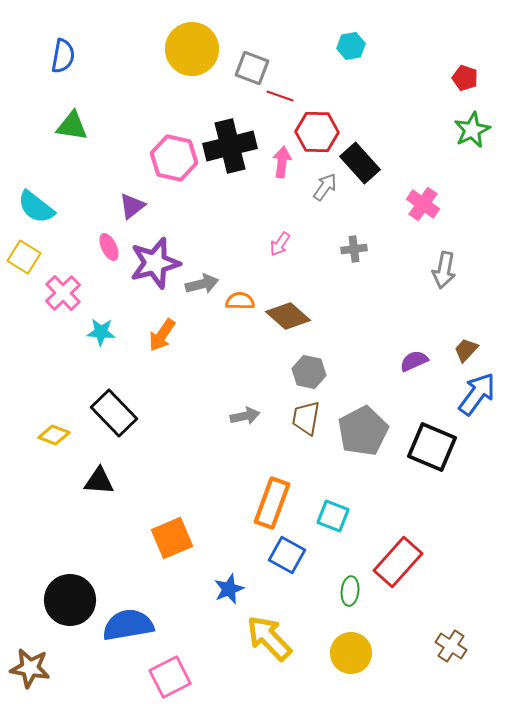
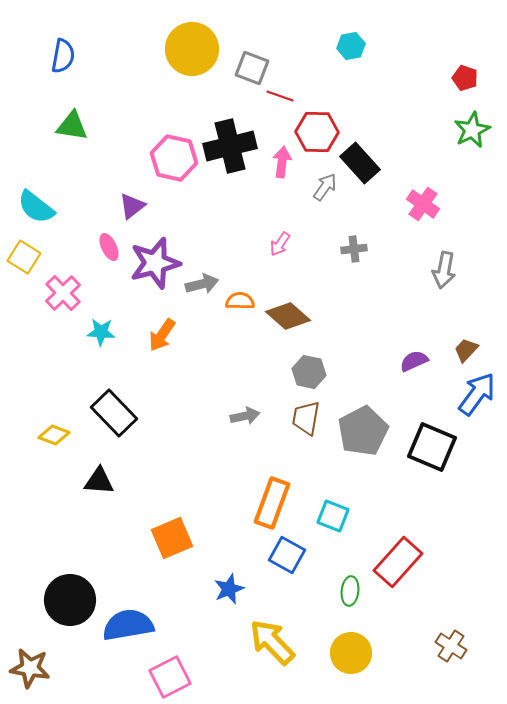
yellow arrow at (269, 638): moved 3 px right, 4 px down
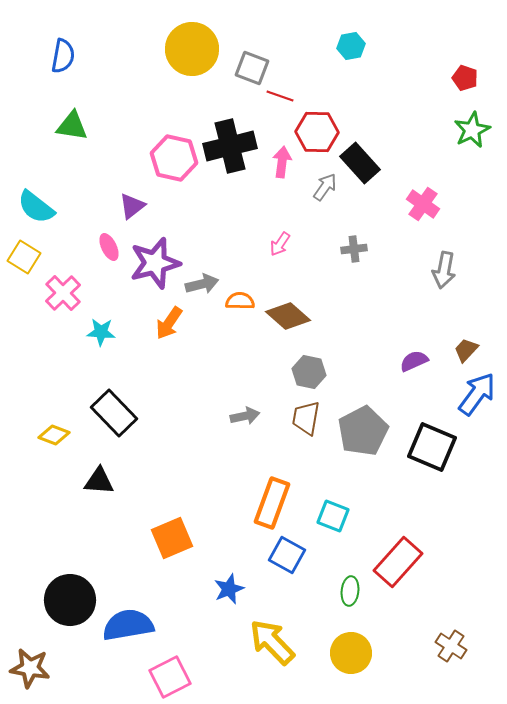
orange arrow at (162, 335): moved 7 px right, 12 px up
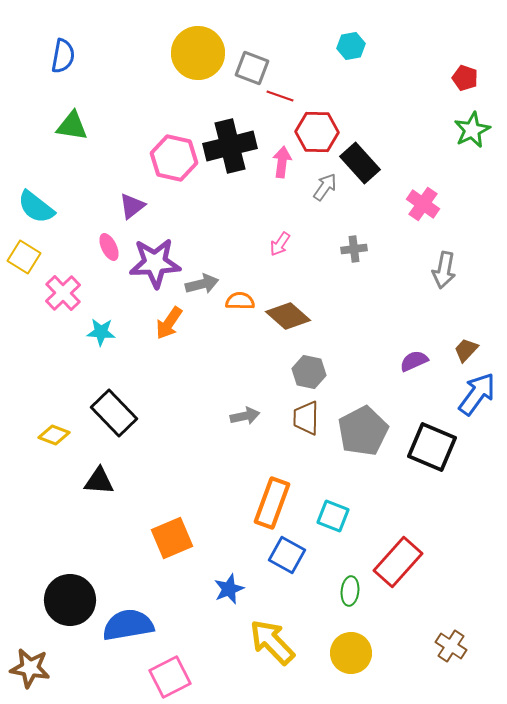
yellow circle at (192, 49): moved 6 px right, 4 px down
purple star at (155, 263): rotated 12 degrees clockwise
brown trapezoid at (306, 418): rotated 9 degrees counterclockwise
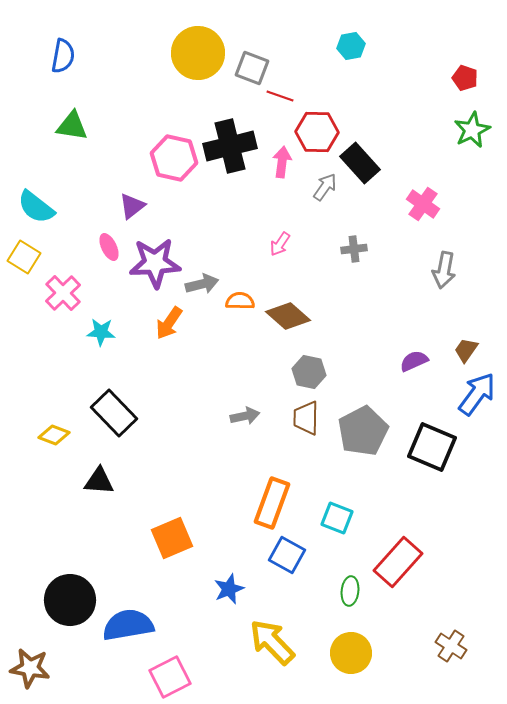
brown trapezoid at (466, 350): rotated 8 degrees counterclockwise
cyan square at (333, 516): moved 4 px right, 2 px down
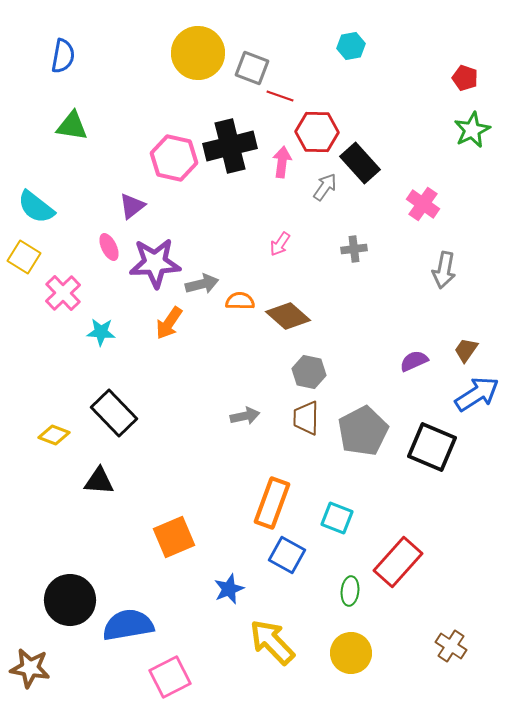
blue arrow at (477, 394): rotated 21 degrees clockwise
orange square at (172, 538): moved 2 px right, 1 px up
